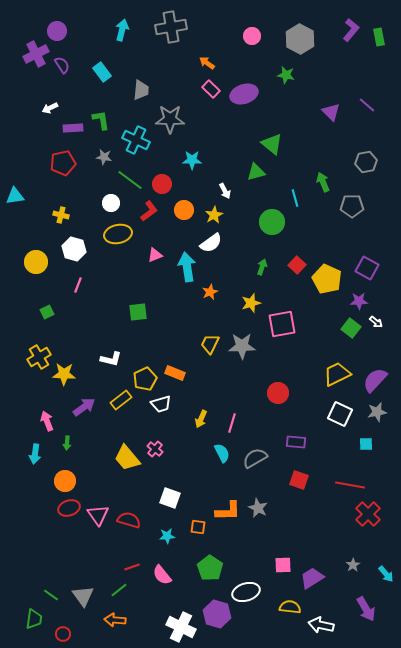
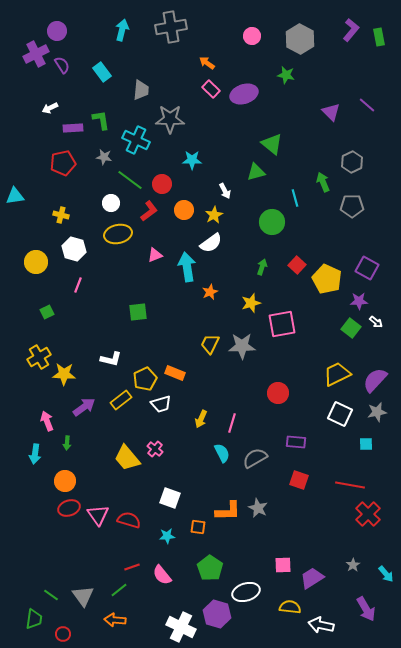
gray hexagon at (366, 162): moved 14 px left; rotated 15 degrees counterclockwise
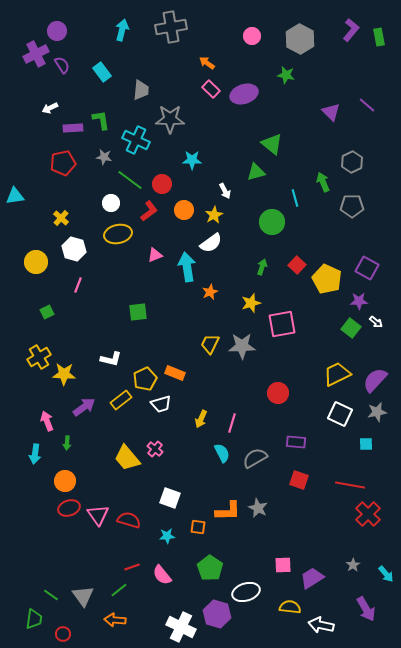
yellow cross at (61, 215): moved 3 px down; rotated 28 degrees clockwise
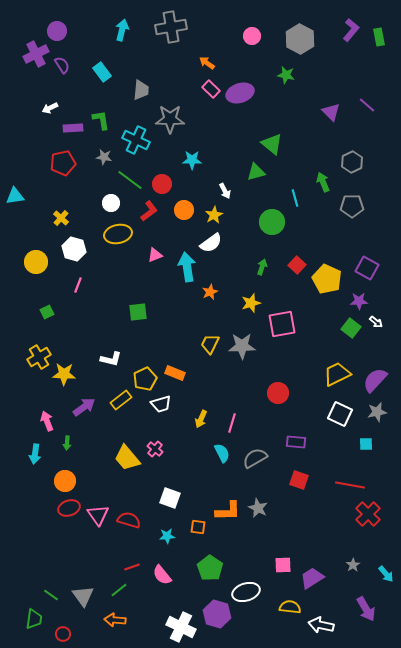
purple ellipse at (244, 94): moved 4 px left, 1 px up
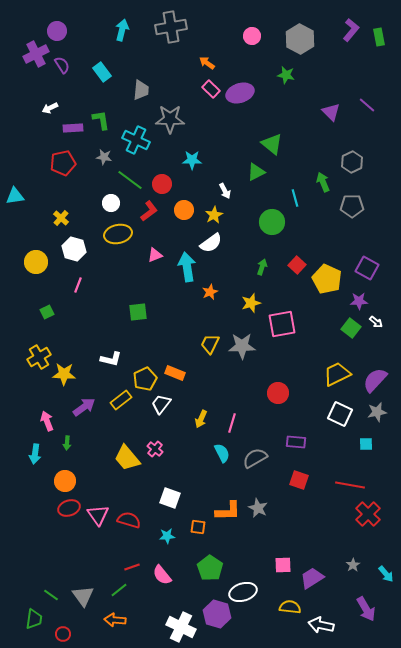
green triangle at (256, 172): rotated 12 degrees counterclockwise
white trapezoid at (161, 404): rotated 145 degrees clockwise
white ellipse at (246, 592): moved 3 px left
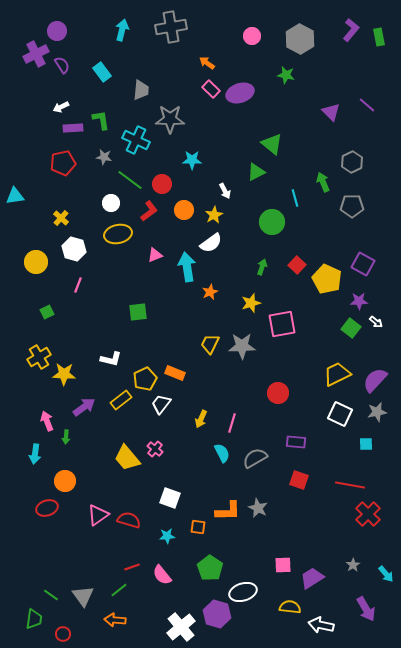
white arrow at (50, 108): moved 11 px right, 1 px up
purple square at (367, 268): moved 4 px left, 4 px up
green arrow at (67, 443): moved 1 px left, 6 px up
red ellipse at (69, 508): moved 22 px left
pink triangle at (98, 515): rotated 30 degrees clockwise
white cross at (181, 627): rotated 24 degrees clockwise
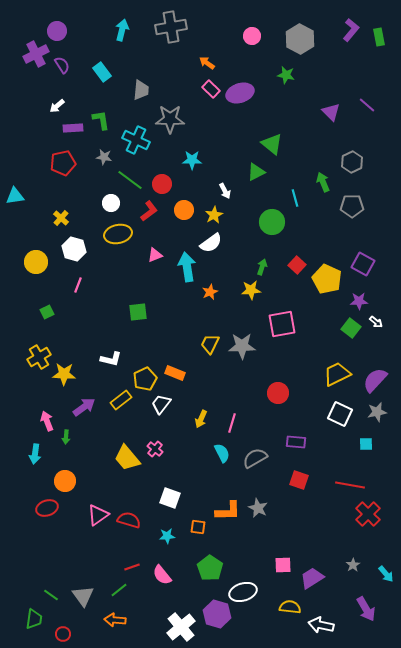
white arrow at (61, 107): moved 4 px left, 1 px up; rotated 14 degrees counterclockwise
yellow star at (251, 303): moved 13 px up; rotated 12 degrees clockwise
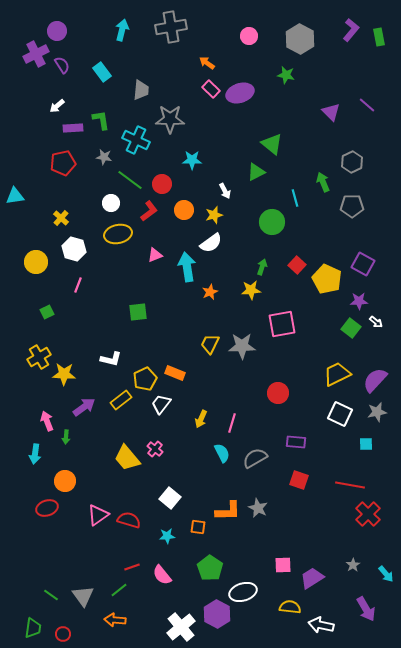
pink circle at (252, 36): moved 3 px left
yellow star at (214, 215): rotated 12 degrees clockwise
white square at (170, 498): rotated 20 degrees clockwise
purple hexagon at (217, 614): rotated 12 degrees clockwise
green trapezoid at (34, 619): moved 1 px left, 9 px down
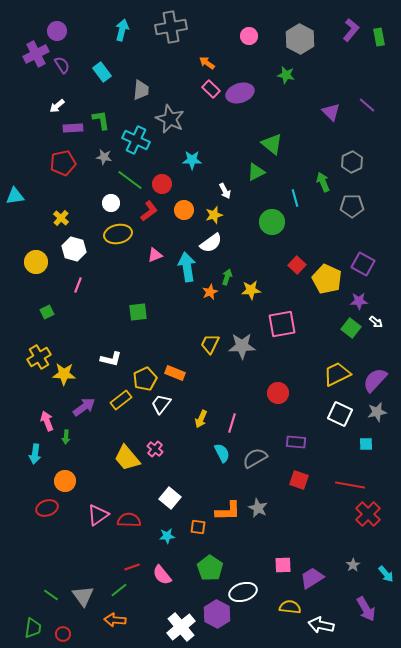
gray star at (170, 119): rotated 24 degrees clockwise
green arrow at (262, 267): moved 35 px left, 10 px down
red semicircle at (129, 520): rotated 15 degrees counterclockwise
